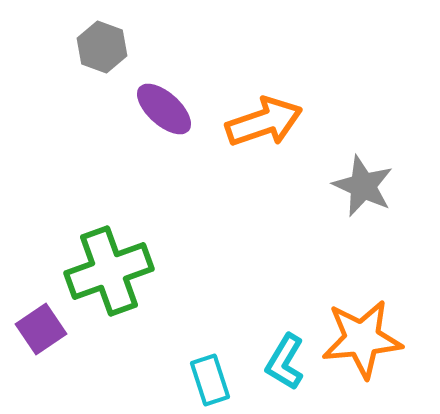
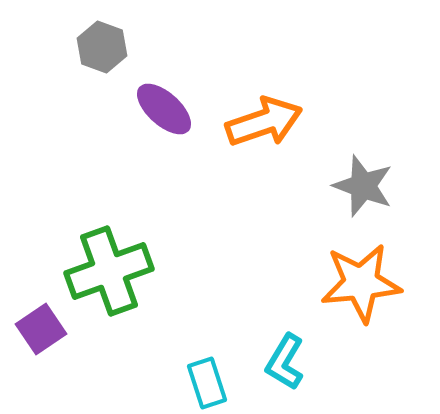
gray star: rotated 4 degrees counterclockwise
orange star: moved 1 px left, 56 px up
cyan rectangle: moved 3 px left, 3 px down
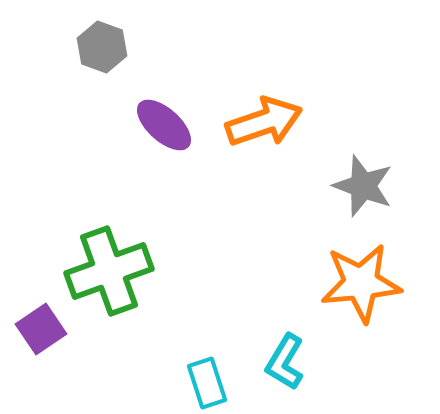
purple ellipse: moved 16 px down
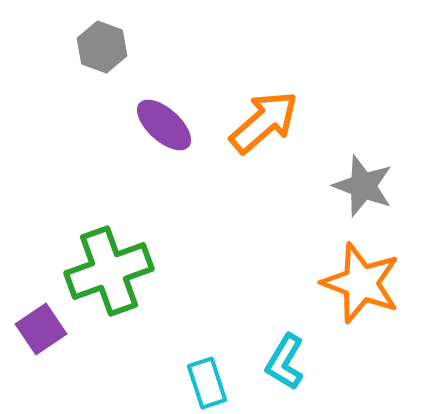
orange arrow: rotated 22 degrees counterclockwise
orange star: rotated 26 degrees clockwise
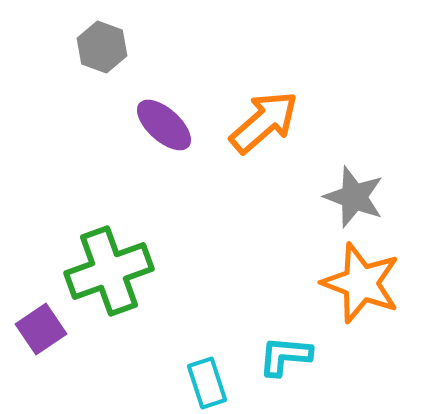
gray star: moved 9 px left, 11 px down
cyan L-shape: moved 6 px up; rotated 64 degrees clockwise
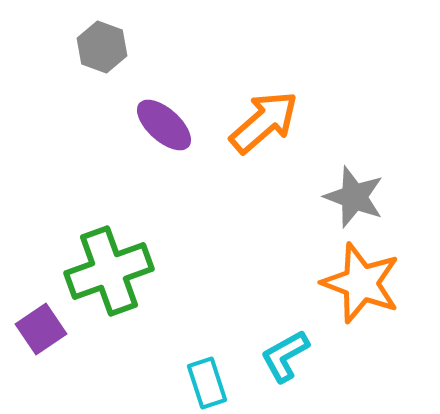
cyan L-shape: rotated 34 degrees counterclockwise
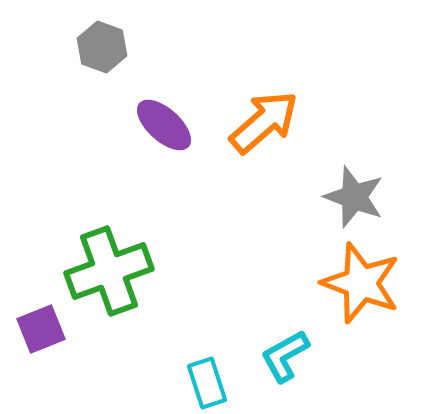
purple square: rotated 12 degrees clockwise
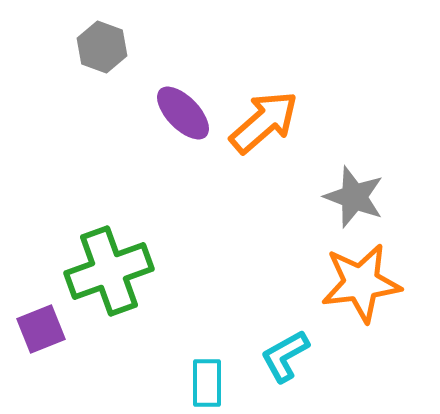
purple ellipse: moved 19 px right, 12 px up; rotated 4 degrees clockwise
orange star: rotated 28 degrees counterclockwise
cyan rectangle: rotated 18 degrees clockwise
